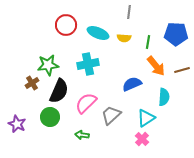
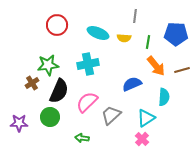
gray line: moved 6 px right, 4 px down
red circle: moved 9 px left
pink semicircle: moved 1 px right, 1 px up
purple star: moved 2 px right, 1 px up; rotated 24 degrees counterclockwise
green arrow: moved 3 px down
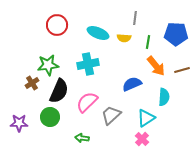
gray line: moved 2 px down
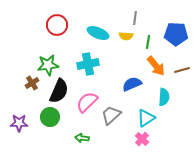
yellow semicircle: moved 2 px right, 2 px up
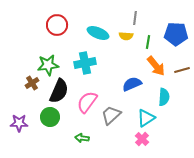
cyan cross: moved 3 px left, 1 px up
pink semicircle: rotated 10 degrees counterclockwise
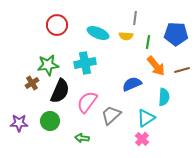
black semicircle: moved 1 px right
green circle: moved 4 px down
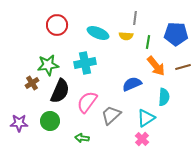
brown line: moved 1 px right, 3 px up
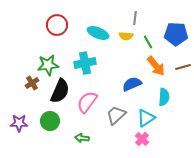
green line: rotated 40 degrees counterclockwise
gray trapezoid: moved 5 px right
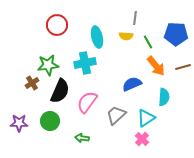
cyan ellipse: moved 1 px left, 4 px down; rotated 55 degrees clockwise
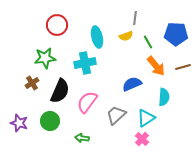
yellow semicircle: rotated 24 degrees counterclockwise
green star: moved 3 px left, 7 px up
purple star: rotated 18 degrees clockwise
